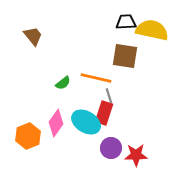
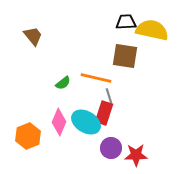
pink diamond: moved 3 px right, 1 px up; rotated 12 degrees counterclockwise
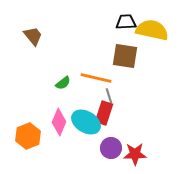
red star: moved 1 px left, 1 px up
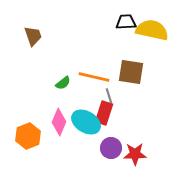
brown trapezoid: rotated 20 degrees clockwise
brown square: moved 6 px right, 16 px down
orange line: moved 2 px left, 1 px up
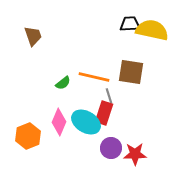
black trapezoid: moved 4 px right, 2 px down
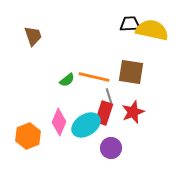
green semicircle: moved 4 px right, 3 px up
cyan ellipse: moved 3 px down; rotated 64 degrees counterclockwise
red star: moved 2 px left, 42 px up; rotated 20 degrees counterclockwise
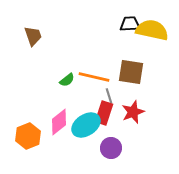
pink diamond: rotated 28 degrees clockwise
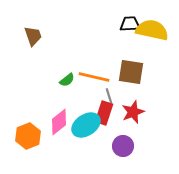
purple circle: moved 12 px right, 2 px up
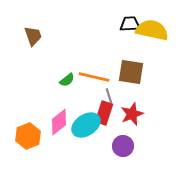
red star: moved 1 px left, 2 px down
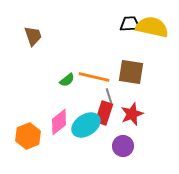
yellow semicircle: moved 3 px up
